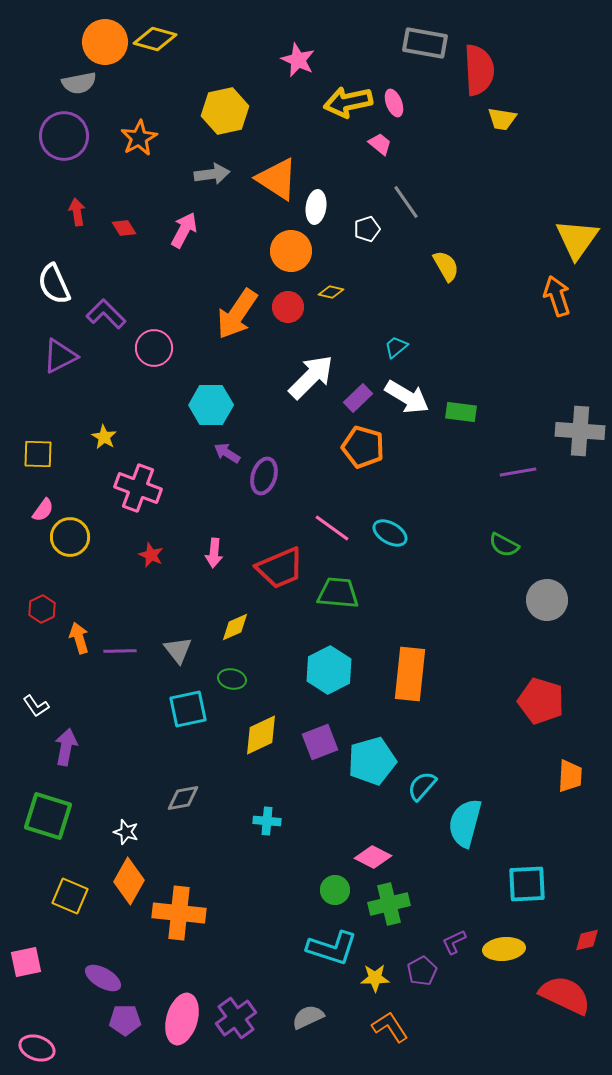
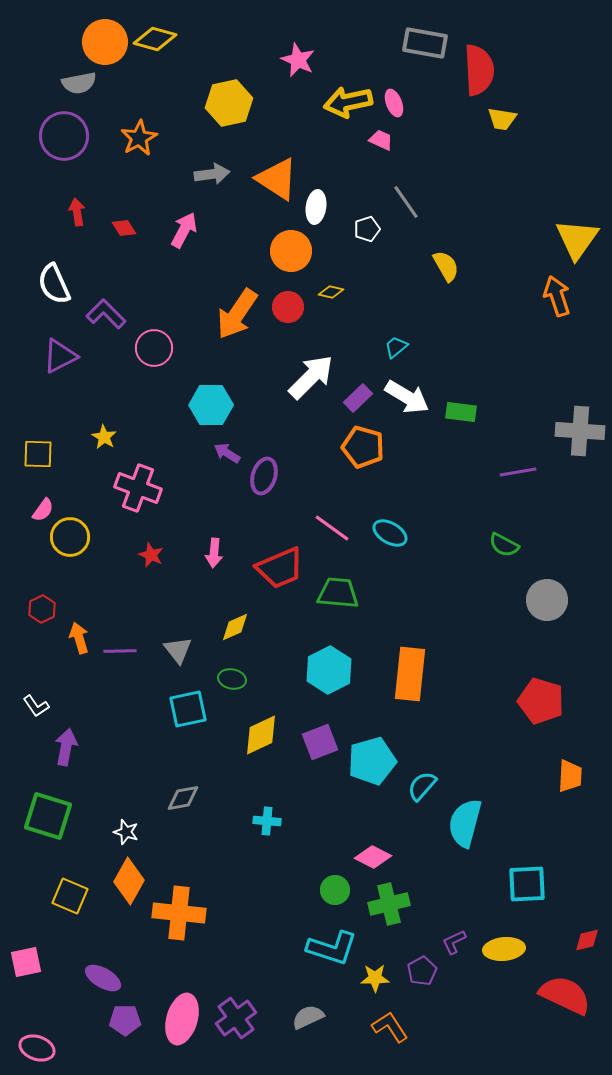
yellow hexagon at (225, 111): moved 4 px right, 8 px up
pink trapezoid at (380, 144): moved 1 px right, 4 px up; rotated 15 degrees counterclockwise
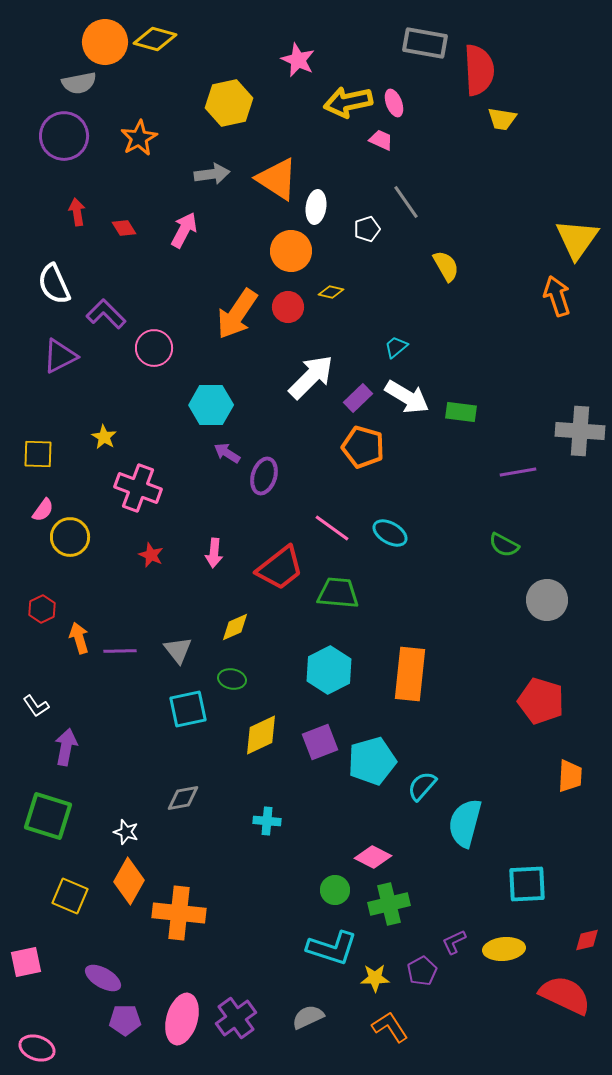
red trapezoid at (280, 568): rotated 15 degrees counterclockwise
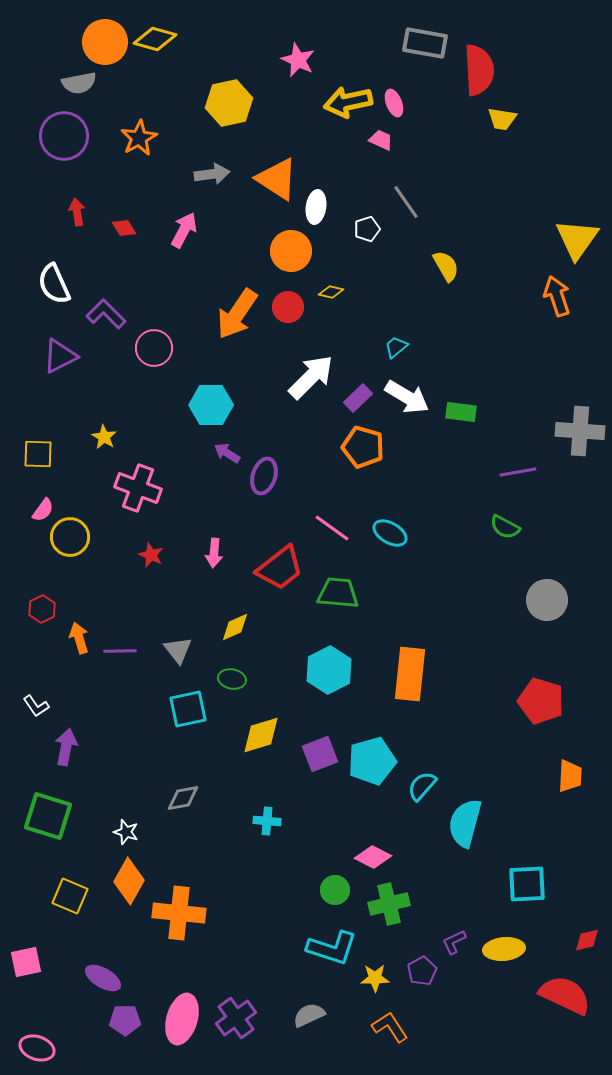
green semicircle at (504, 545): moved 1 px right, 18 px up
yellow diamond at (261, 735): rotated 9 degrees clockwise
purple square at (320, 742): moved 12 px down
gray semicircle at (308, 1017): moved 1 px right, 2 px up
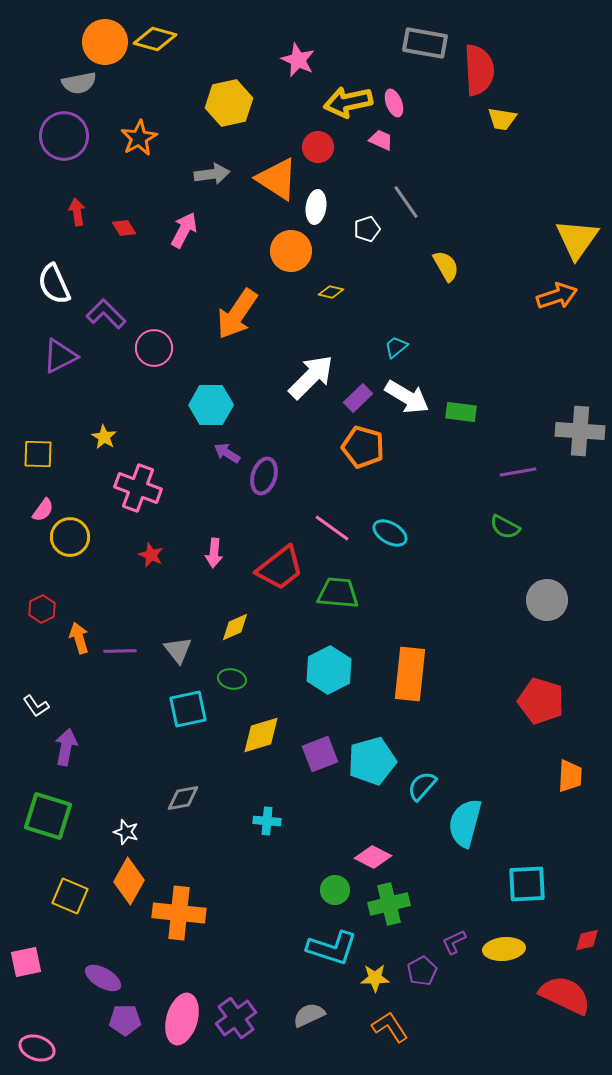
orange arrow at (557, 296): rotated 90 degrees clockwise
red circle at (288, 307): moved 30 px right, 160 px up
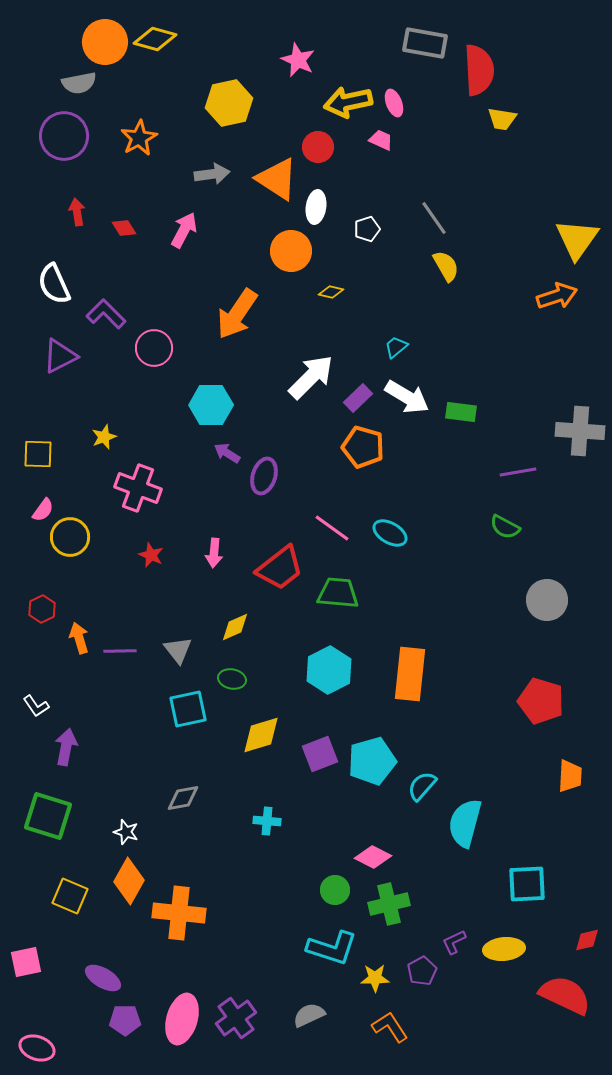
gray line at (406, 202): moved 28 px right, 16 px down
yellow star at (104, 437): rotated 20 degrees clockwise
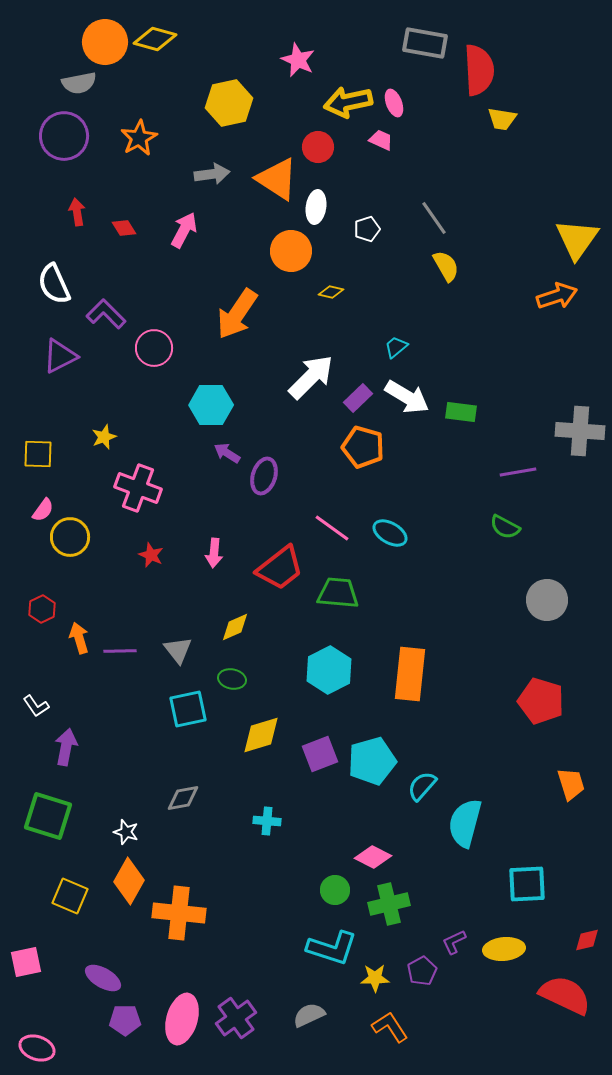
orange trapezoid at (570, 776): moved 1 px right, 8 px down; rotated 20 degrees counterclockwise
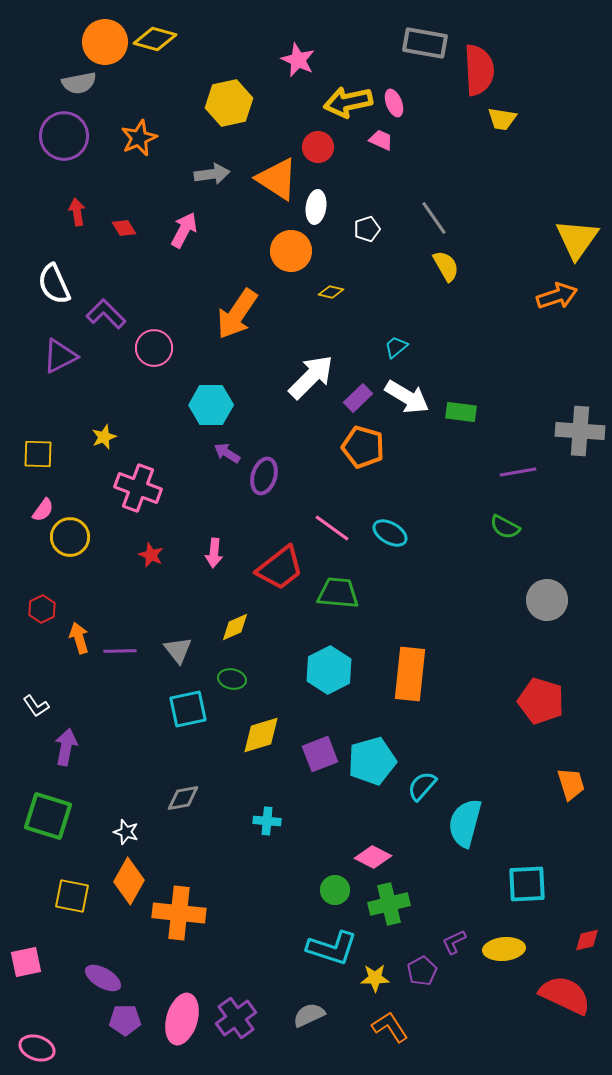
orange star at (139, 138): rotated 6 degrees clockwise
yellow square at (70, 896): moved 2 px right; rotated 12 degrees counterclockwise
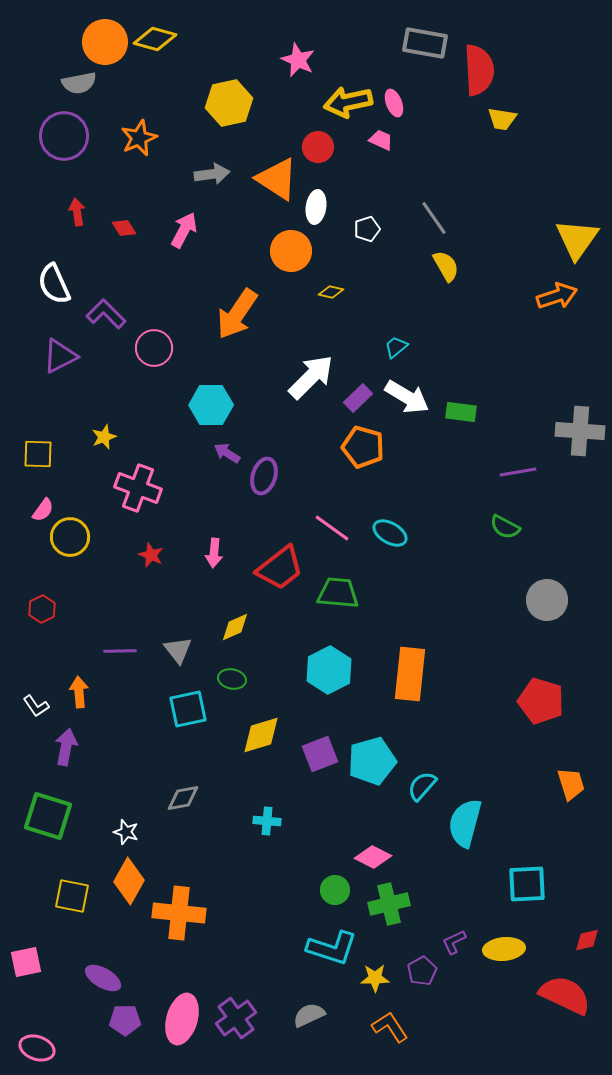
orange arrow at (79, 638): moved 54 px down; rotated 12 degrees clockwise
